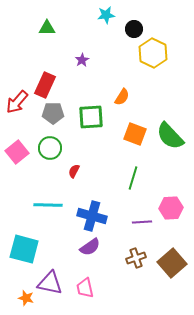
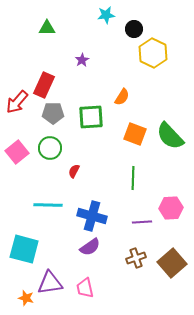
red rectangle: moved 1 px left
green line: rotated 15 degrees counterclockwise
purple triangle: rotated 20 degrees counterclockwise
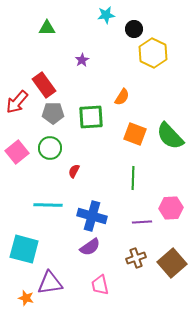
red rectangle: rotated 60 degrees counterclockwise
pink trapezoid: moved 15 px right, 3 px up
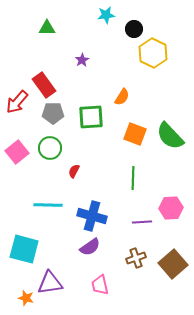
brown square: moved 1 px right, 1 px down
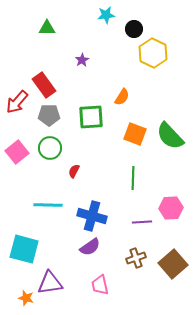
gray pentagon: moved 4 px left, 2 px down
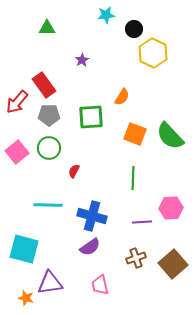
green circle: moved 1 px left
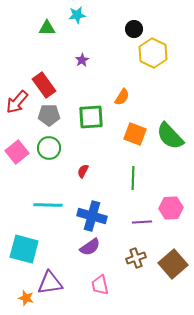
cyan star: moved 29 px left
red semicircle: moved 9 px right
